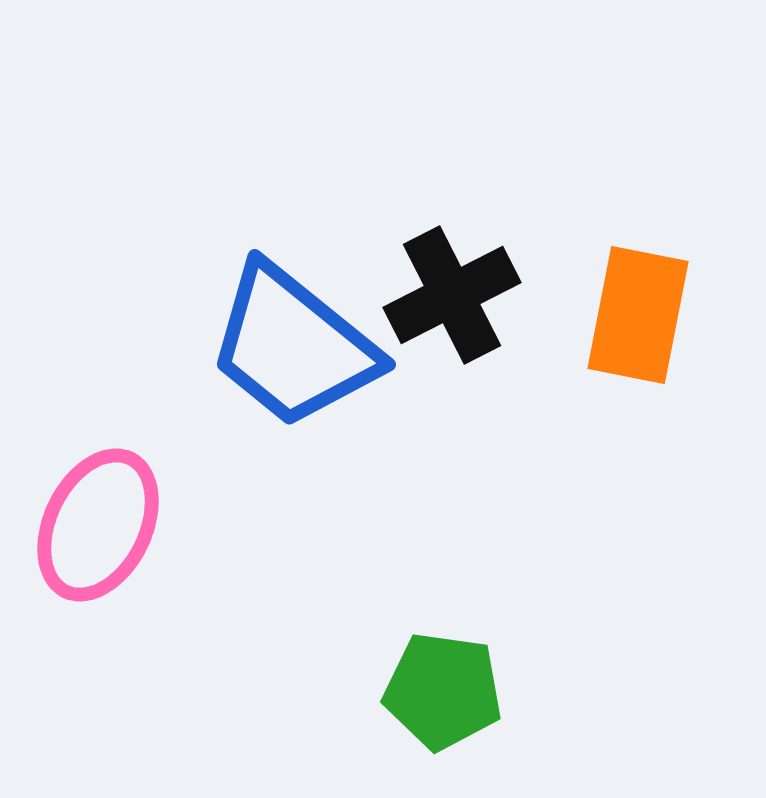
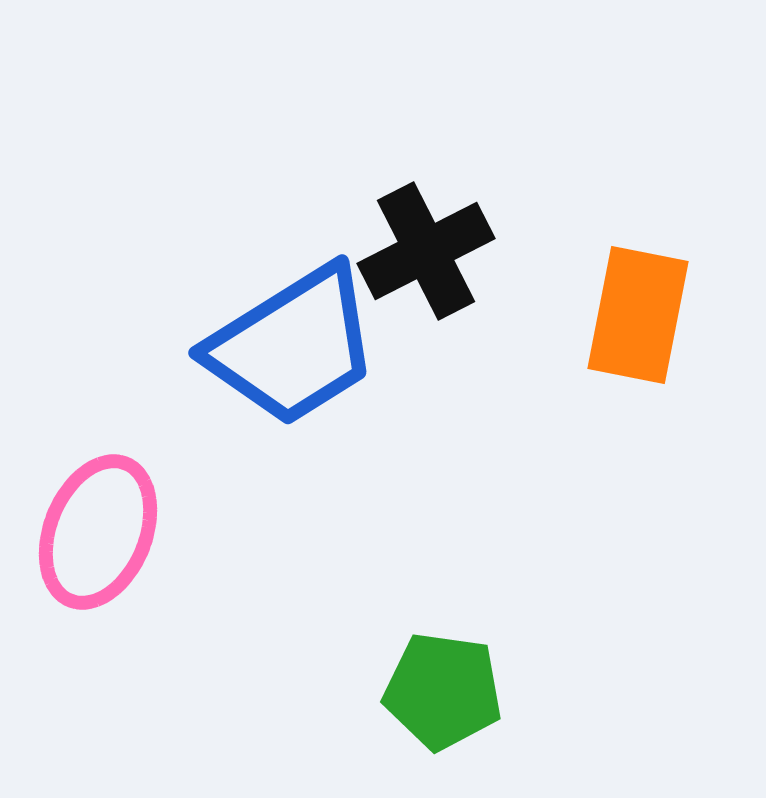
black cross: moved 26 px left, 44 px up
blue trapezoid: rotated 71 degrees counterclockwise
pink ellipse: moved 7 px down; rotated 4 degrees counterclockwise
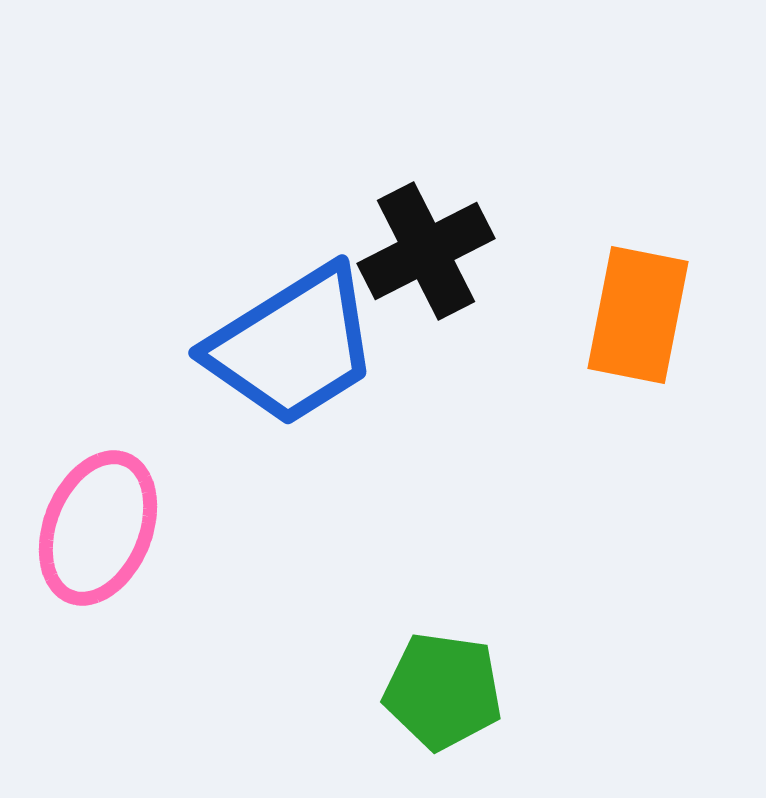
pink ellipse: moved 4 px up
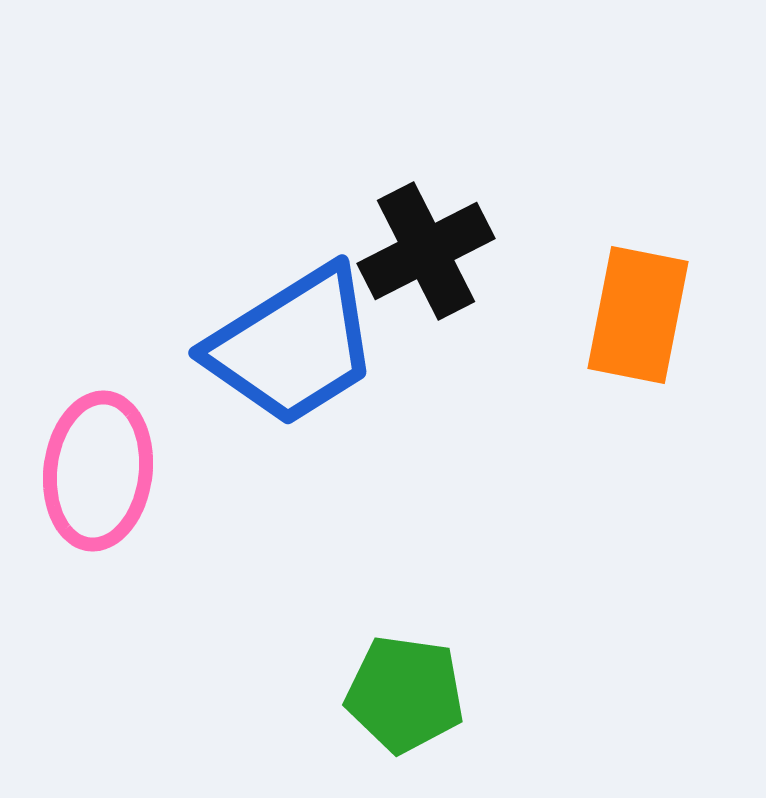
pink ellipse: moved 57 px up; rotated 15 degrees counterclockwise
green pentagon: moved 38 px left, 3 px down
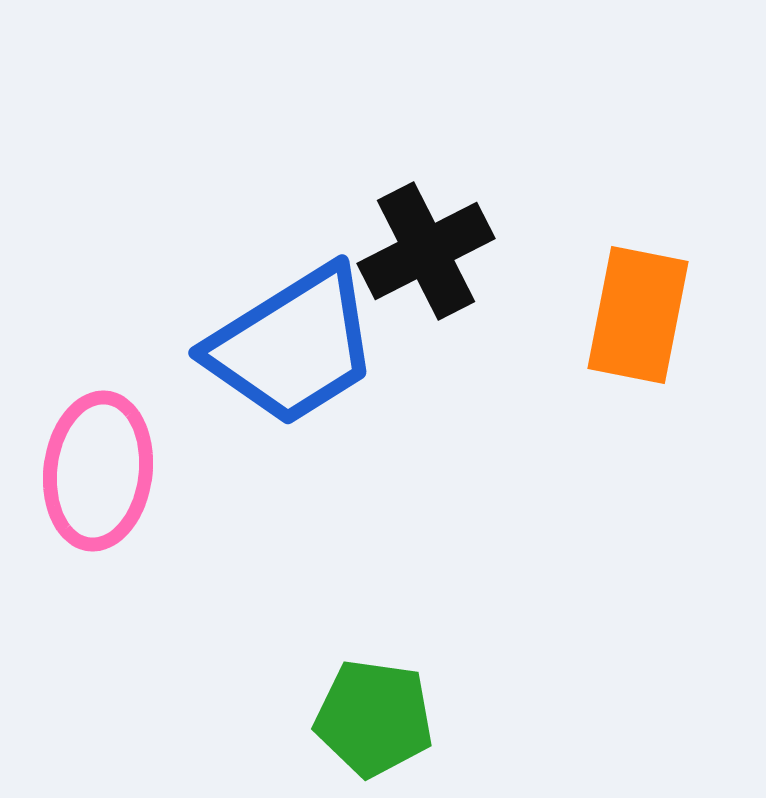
green pentagon: moved 31 px left, 24 px down
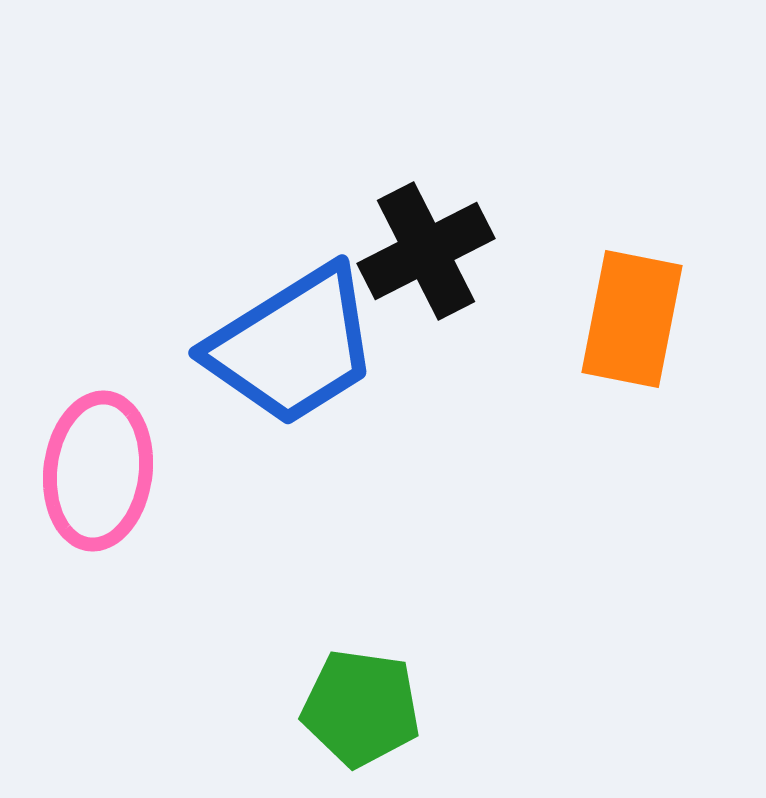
orange rectangle: moved 6 px left, 4 px down
green pentagon: moved 13 px left, 10 px up
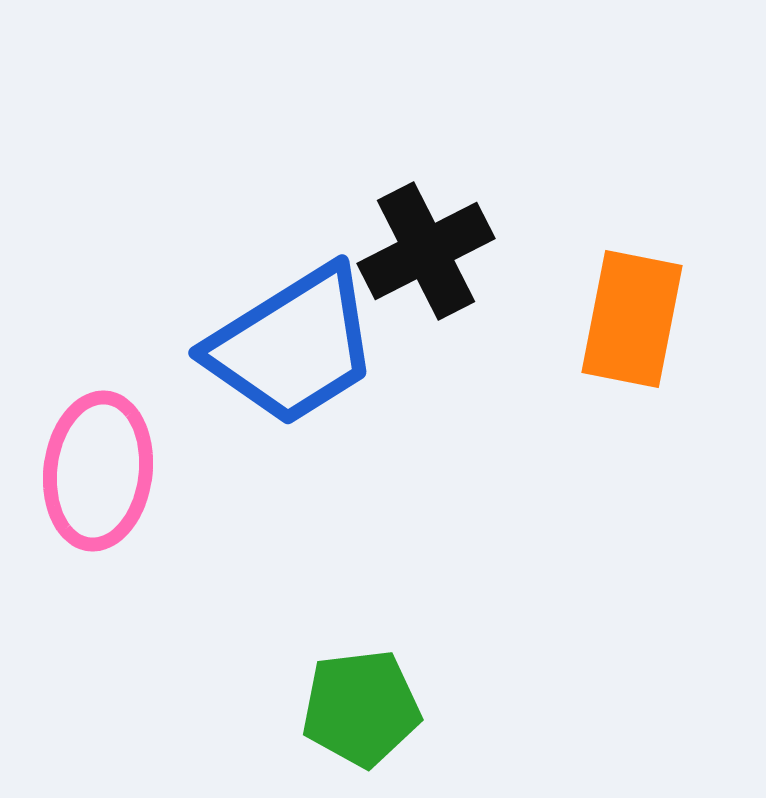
green pentagon: rotated 15 degrees counterclockwise
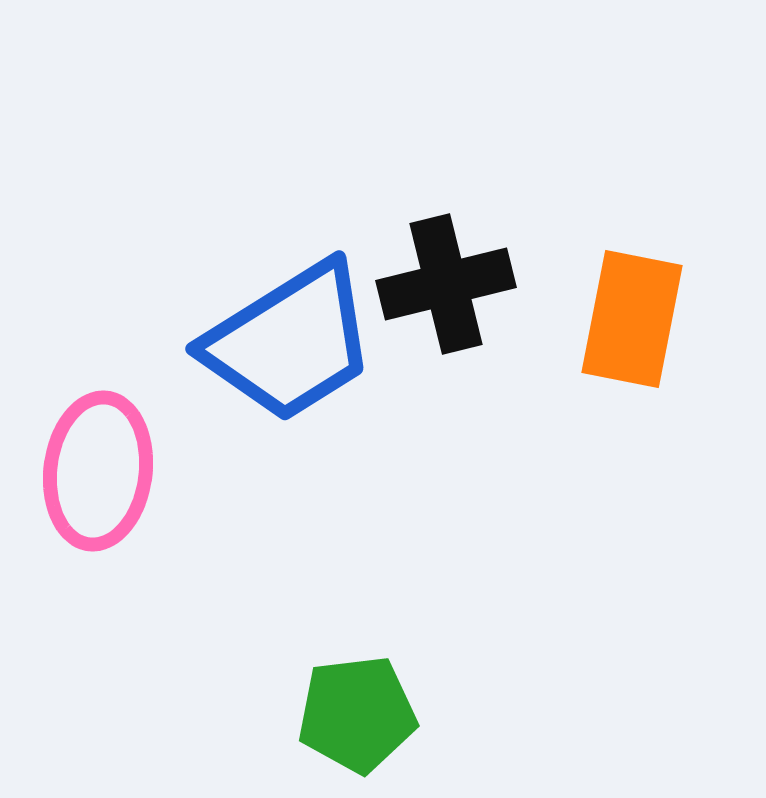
black cross: moved 20 px right, 33 px down; rotated 13 degrees clockwise
blue trapezoid: moved 3 px left, 4 px up
green pentagon: moved 4 px left, 6 px down
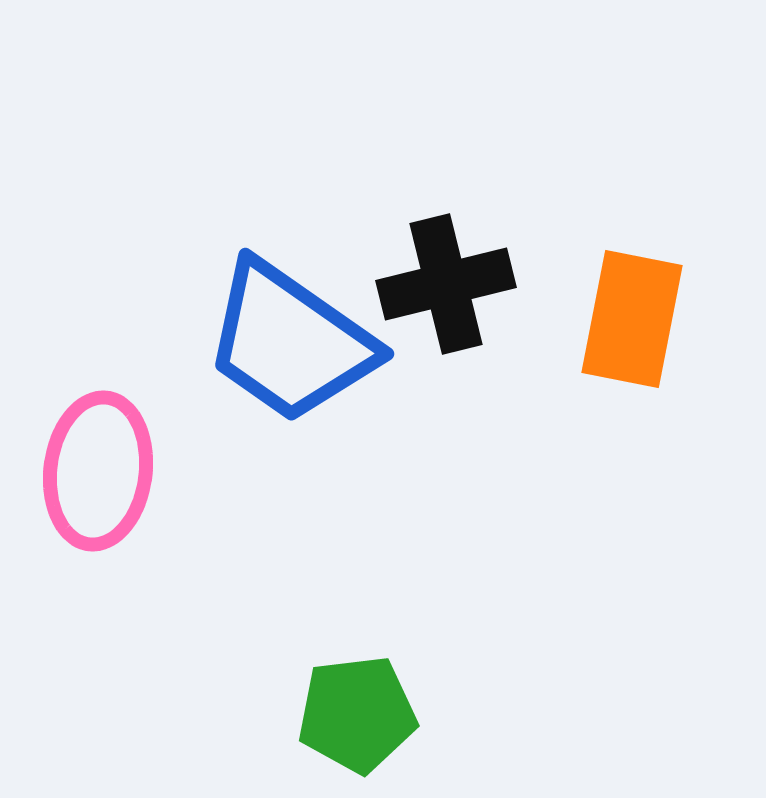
blue trapezoid: rotated 67 degrees clockwise
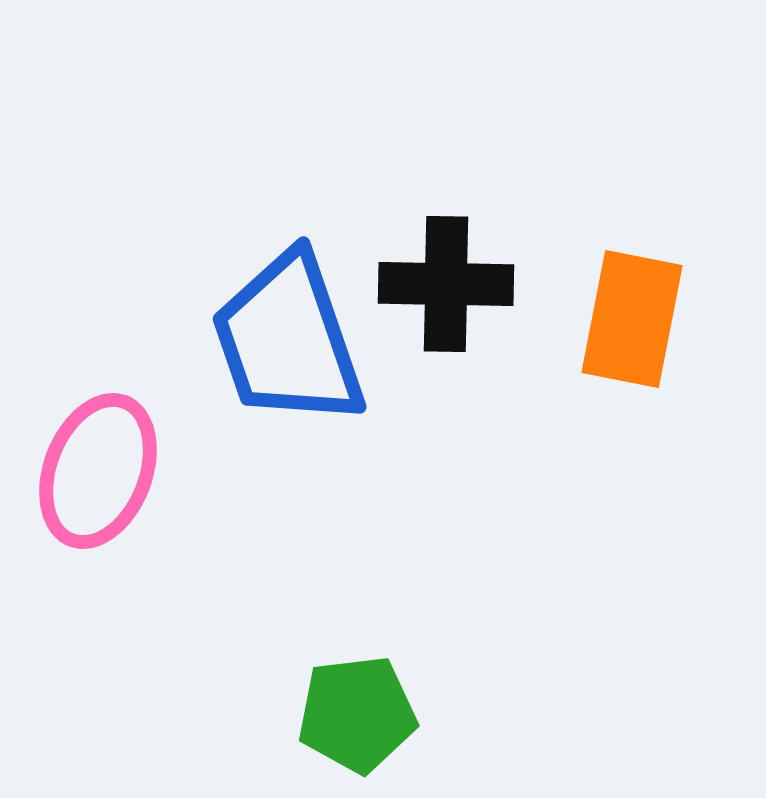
black cross: rotated 15 degrees clockwise
blue trapezoid: moved 2 px left, 2 px up; rotated 36 degrees clockwise
pink ellipse: rotated 14 degrees clockwise
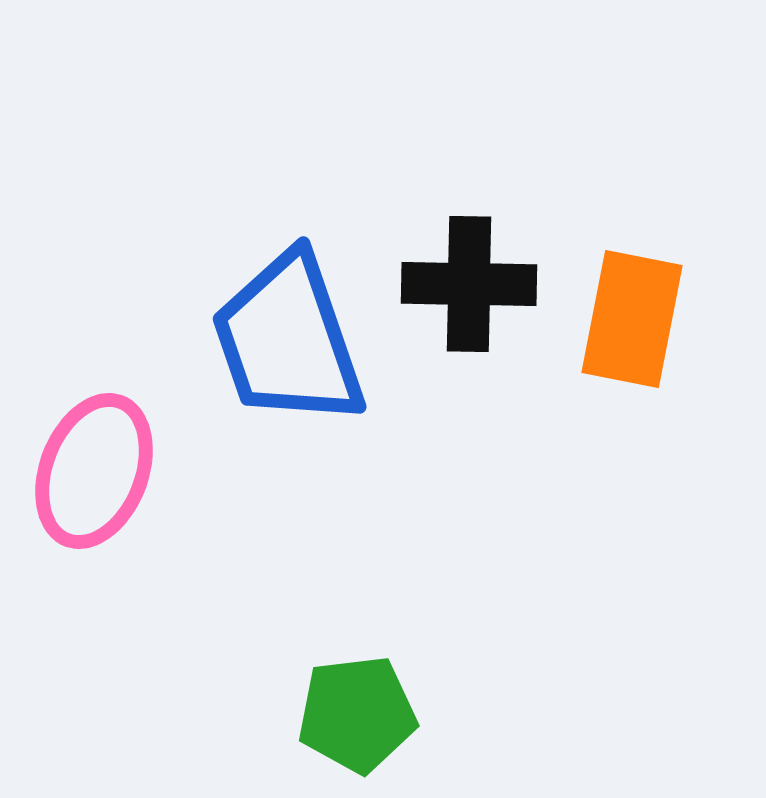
black cross: moved 23 px right
pink ellipse: moved 4 px left
